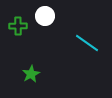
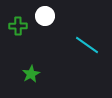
cyan line: moved 2 px down
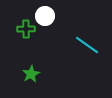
green cross: moved 8 px right, 3 px down
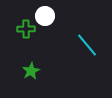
cyan line: rotated 15 degrees clockwise
green star: moved 3 px up
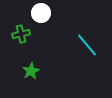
white circle: moved 4 px left, 3 px up
green cross: moved 5 px left, 5 px down; rotated 12 degrees counterclockwise
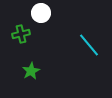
cyan line: moved 2 px right
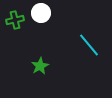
green cross: moved 6 px left, 14 px up
green star: moved 9 px right, 5 px up
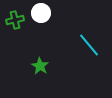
green star: rotated 12 degrees counterclockwise
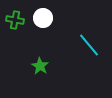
white circle: moved 2 px right, 5 px down
green cross: rotated 24 degrees clockwise
